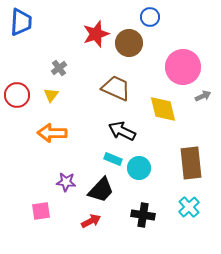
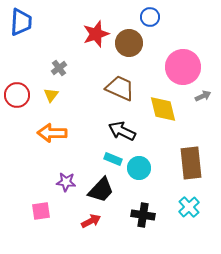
brown trapezoid: moved 4 px right
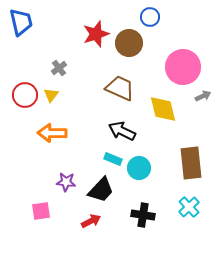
blue trapezoid: rotated 16 degrees counterclockwise
red circle: moved 8 px right
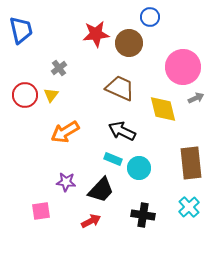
blue trapezoid: moved 8 px down
red star: rotated 12 degrees clockwise
gray arrow: moved 7 px left, 2 px down
orange arrow: moved 13 px right, 1 px up; rotated 32 degrees counterclockwise
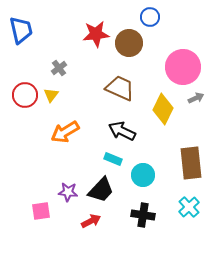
yellow diamond: rotated 40 degrees clockwise
cyan circle: moved 4 px right, 7 px down
purple star: moved 2 px right, 10 px down
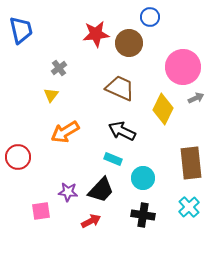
red circle: moved 7 px left, 62 px down
cyan circle: moved 3 px down
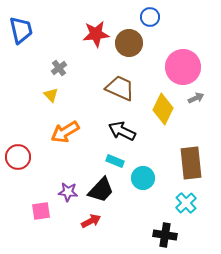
yellow triangle: rotated 21 degrees counterclockwise
cyan rectangle: moved 2 px right, 2 px down
cyan cross: moved 3 px left, 4 px up
black cross: moved 22 px right, 20 px down
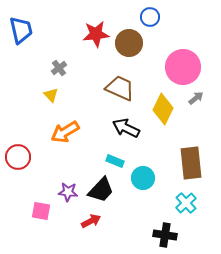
gray arrow: rotated 14 degrees counterclockwise
black arrow: moved 4 px right, 3 px up
pink square: rotated 18 degrees clockwise
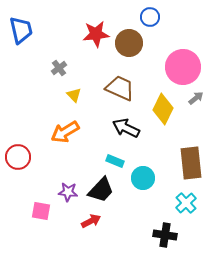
yellow triangle: moved 23 px right
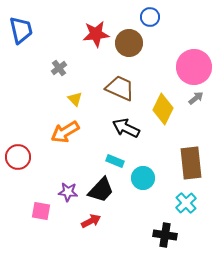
pink circle: moved 11 px right
yellow triangle: moved 1 px right, 4 px down
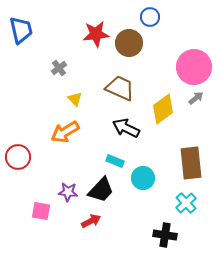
yellow diamond: rotated 28 degrees clockwise
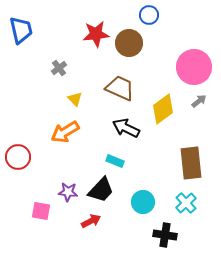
blue circle: moved 1 px left, 2 px up
gray arrow: moved 3 px right, 3 px down
cyan circle: moved 24 px down
